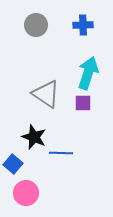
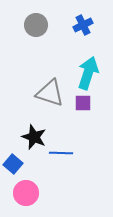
blue cross: rotated 24 degrees counterclockwise
gray triangle: moved 4 px right, 1 px up; rotated 16 degrees counterclockwise
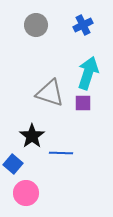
black star: moved 2 px left, 1 px up; rotated 15 degrees clockwise
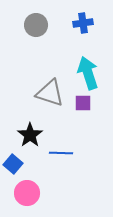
blue cross: moved 2 px up; rotated 18 degrees clockwise
cyan arrow: rotated 36 degrees counterclockwise
black star: moved 2 px left, 1 px up
pink circle: moved 1 px right
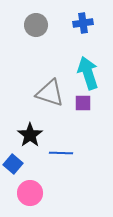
pink circle: moved 3 px right
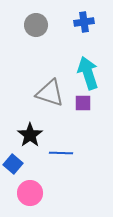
blue cross: moved 1 px right, 1 px up
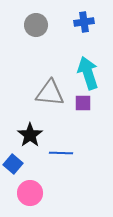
gray triangle: rotated 12 degrees counterclockwise
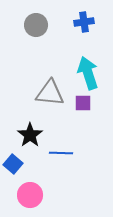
pink circle: moved 2 px down
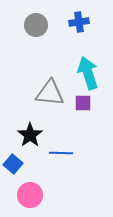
blue cross: moved 5 px left
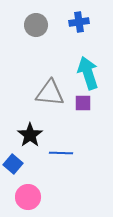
pink circle: moved 2 px left, 2 px down
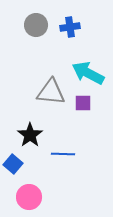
blue cross: moved 9 px left, 5 px down
cyan arrow: rotated 44 degrees counterclockwise
gray triangle: moved 1 px right, 1 px up
blue line: moved 2 px right, 1 px down
pink circle: moved 1 px right
